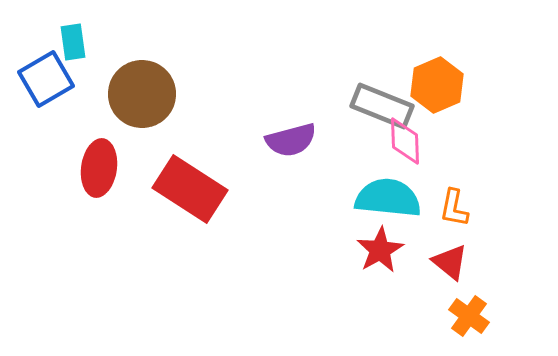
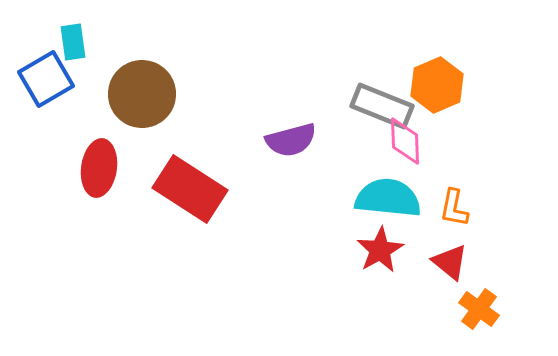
orange cross: moved 10 px right, 7 px up
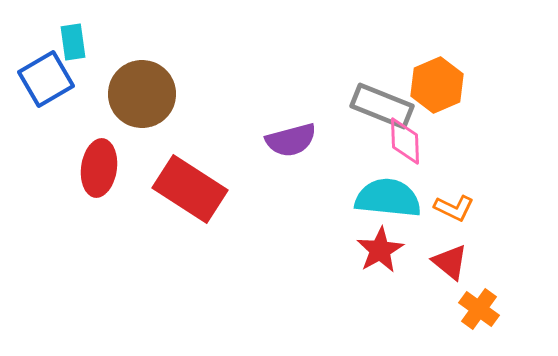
orange L-shape: rotated 75 degrees counterclockwise
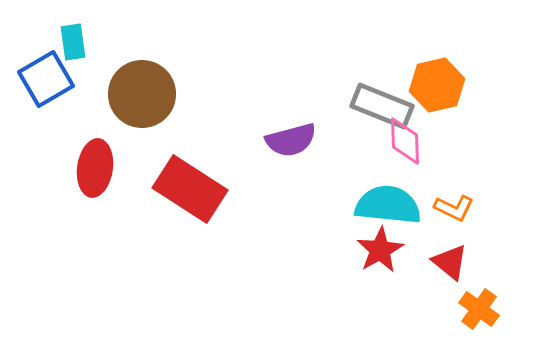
orange hexagon: rotated 10 degrees clockwise
red ellipse: moved 4 px left
cyan semicircle: moved 7 px down
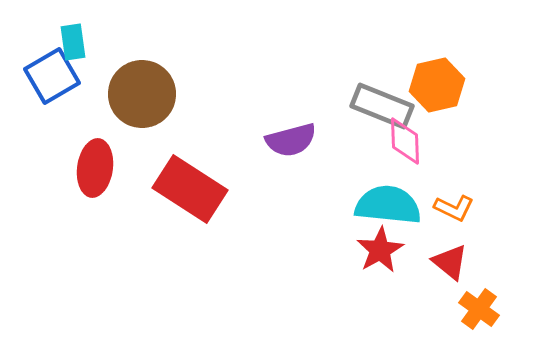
blue square: moved 6 px right, 3 px up
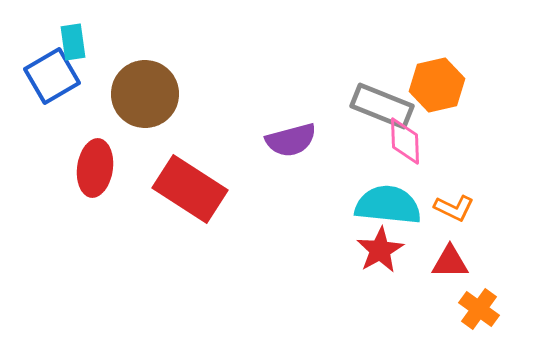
brown circle: moved 3 px right
red triangle: rotated 39 degrees counterclockwise
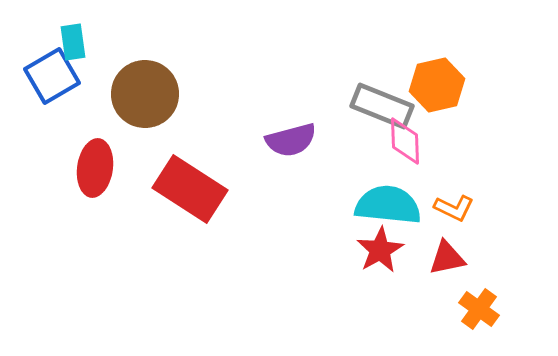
red triangle: moved 3 px left, 4 px up; rotated 12 degrees counterclockwise
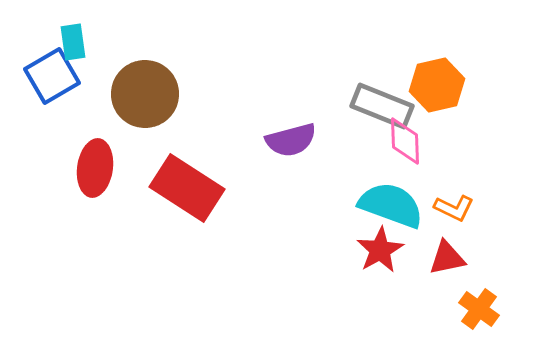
red rectangle: moved 3 px left, 1 px up
cyan semicircle: moved 3 px right; rotated 14 degrees clockwise
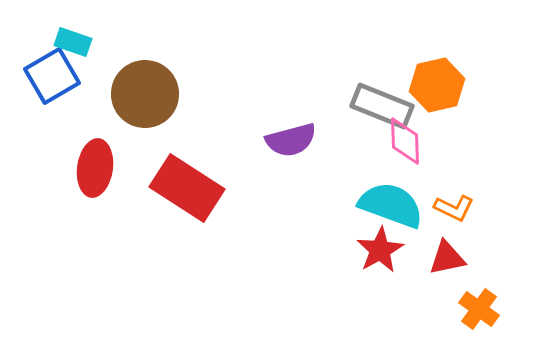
cyan rectangle: rotated 63 degrees counterclockwise
